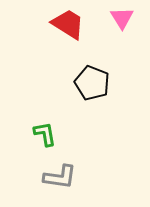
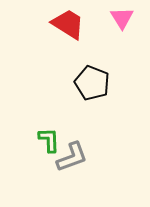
green L-shape: moved 4 px right, 6 px down; rotated 8 degrees clockwise
gray L-shape: moved 12 px right, 20 px up; rotated 28 degrees counterclockwise
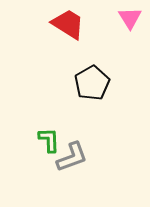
pink triangle: moved 8 px right
black pentagon: rotated 20 degrees clockwise
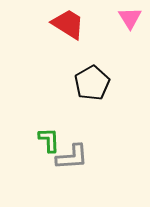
gray L-shape: rotated 16 degrees clockwise
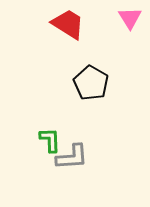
black pentagon: moved 1 px left; rotated 12 degrees counterclockwise
green L-shape: moved 1 px right
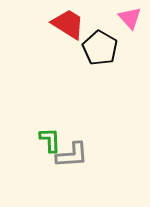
pink triangle: rotated 10 degrees counterclockwise
black pentagon: moved 9 px right, 35 px up
gray L-shape: moved 2 px up
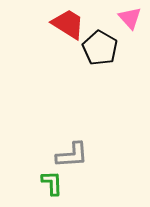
green L-shape: moved 2 px right, 43 px down
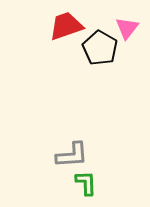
pink triangle: moved 3 px left, 10 px down; rotated 20 degrees clockwise
red trapezoid: moved 2 px left, 2 px down; rotated 51 degrees counterclockwise
green L-shape: moved 34 px right
